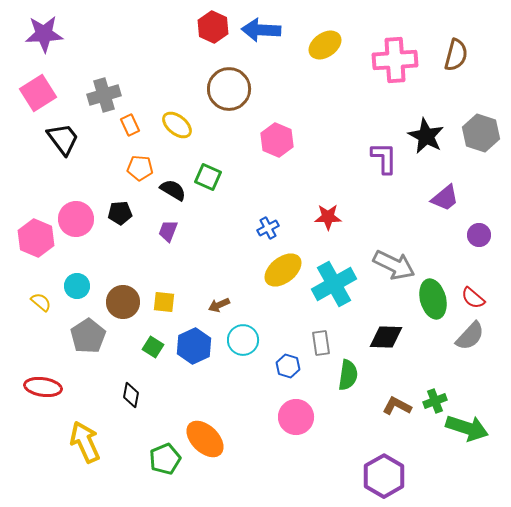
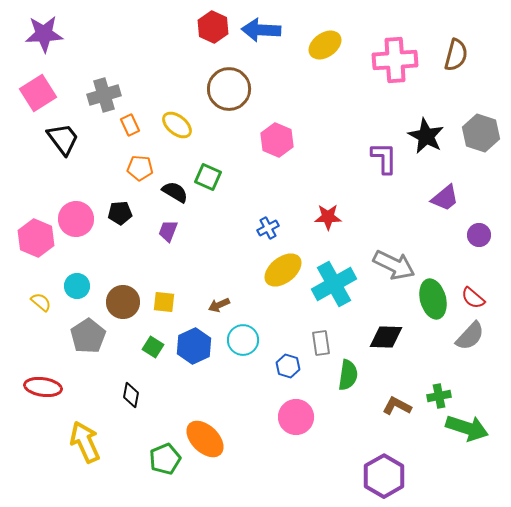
black semicircle at (173, 190): moved 2 px right, 2 px down
green cross at (435, 401): moved 4 px right, 5 px up; rotated 10 degrees clockwise
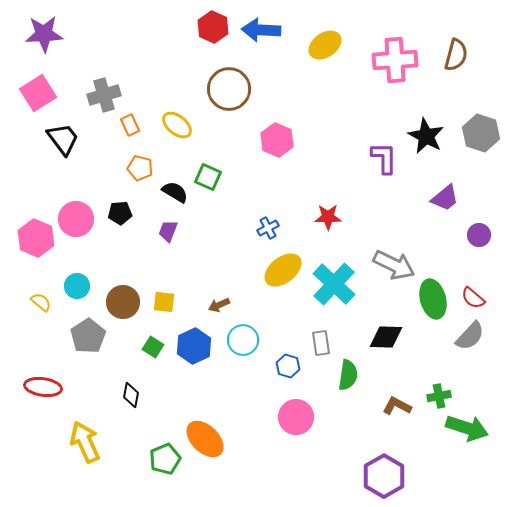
orange pentagon at (140, 168): rotated 10 degrees clockwise
cyan cross at (334, 284): rotated 18 degrees counterclockwise
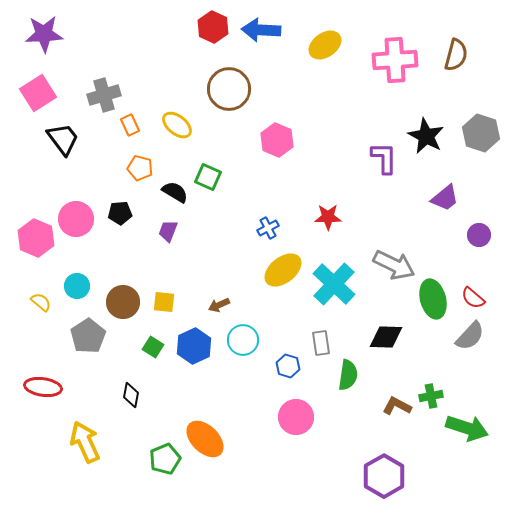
green cross at (439, 396): moved 8 px left
